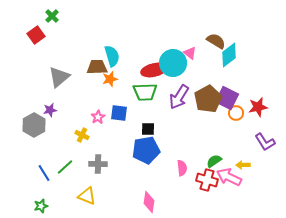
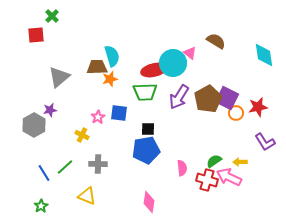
red square: rotated 30 degrees clockwise
cyan diamond: moved 35 px right; rotated 60 degrees counterclockwise
yellow arrow: moved 3 px left, 3 px up
green star: rotated 16 degrees counterclockwise
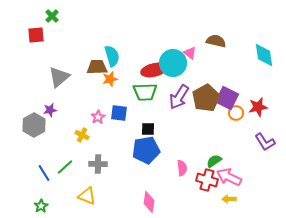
brown semicircle: rotated 18 degrees counterclockwise
brown pentagon: moved 2 px left, 1 px up
yellow arrow: moved 11 px left, 37 px down
